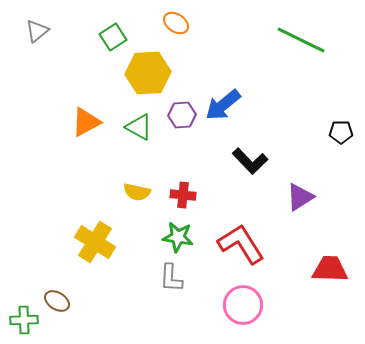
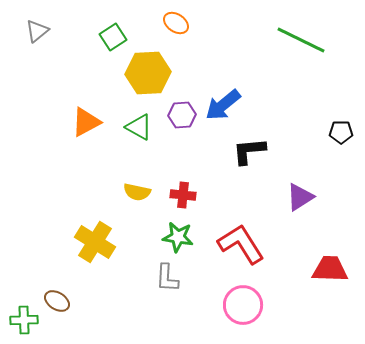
black L-shape: moved 1 px left, 10 px up; rotated 129 degrees clockwise
gray L-shape: moved 4 px left
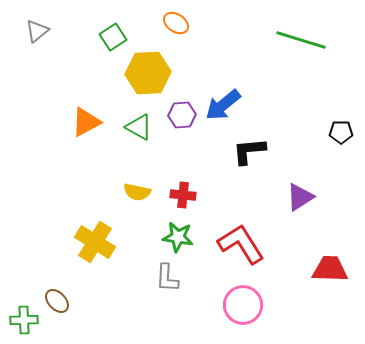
green line: rotated 9 degrees counterclockwise
brown ellipse: rotated 15 degrees clockwise
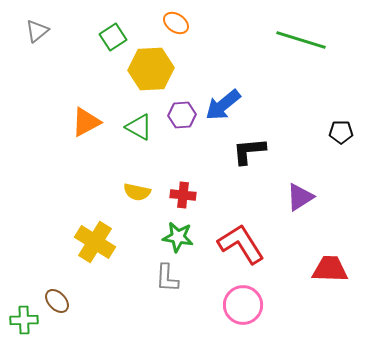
yellow hexagon: moved 3 px right, 4 px up
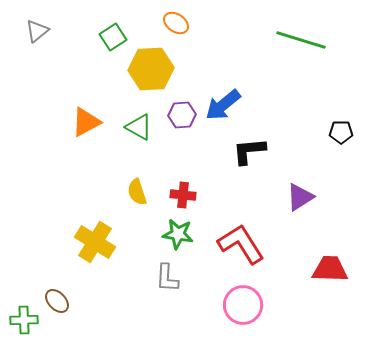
yellow semicircle: rotated 60 degrees clockwise
green star: moved 3 px up
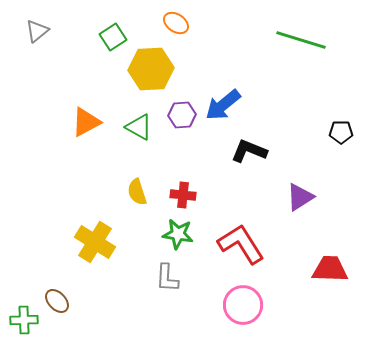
black L-shape: rotated 27 degrees clockwise
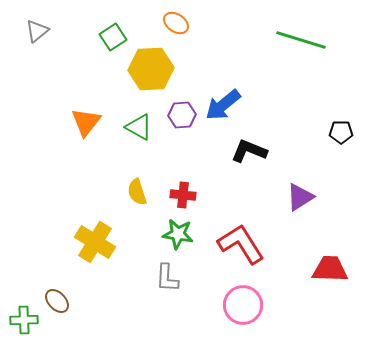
orange triangle: rotated 24 degrees counterclockwise
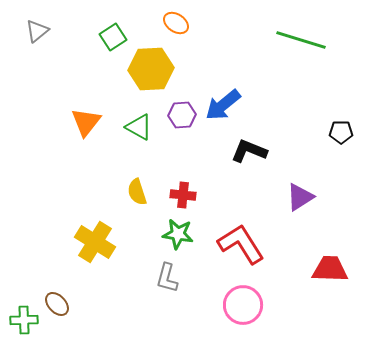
gray L-shape: rotated 12 degrees clockwise
brown ellipse: moved 3 px down
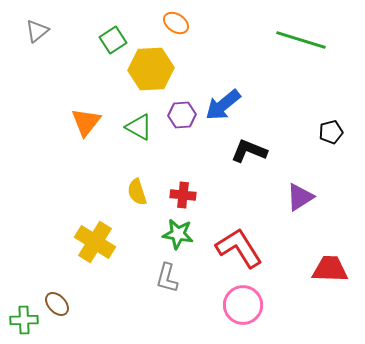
green square: moved 3 px down
black pentagon: moved 10 px left; rotated 15 degrees counterclockwise
red L-shape: moved 2 px left, 4 px down
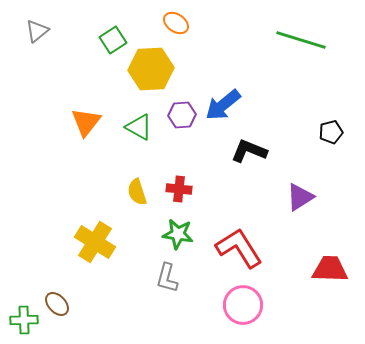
red cross: moved 4 px left, 6 px up
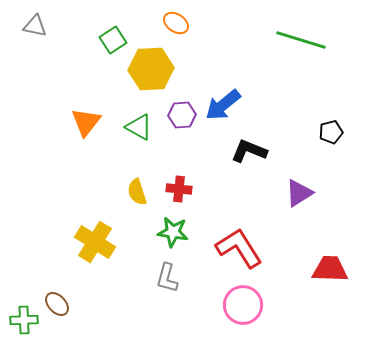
gray triangle: moved 2 px left, 5 px up; rotated 50 degrees clockwise
purple triangle: moved 1 px left, 4 px up
green star: moved 5 px left, 2 px up
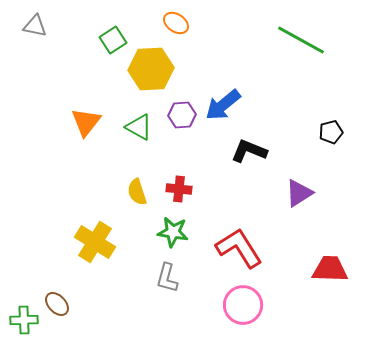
green line: rotated 12 degrees clockwise
